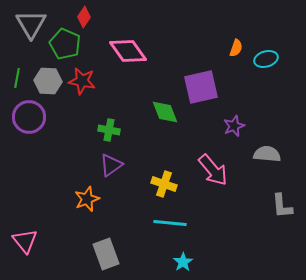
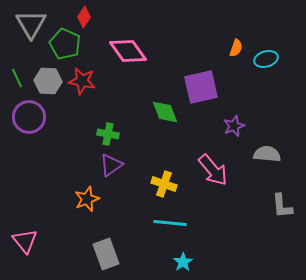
green line: rotated 36 degrees counterclockwise
green cross: moved 1 px left, 4 px down
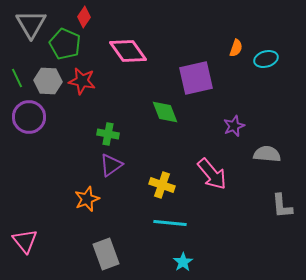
purple square: moved 5 px left, 9 px up
pink arrow: moved 1 px left, 4 px down
yellow cross: moved 2 px left, 1 px down
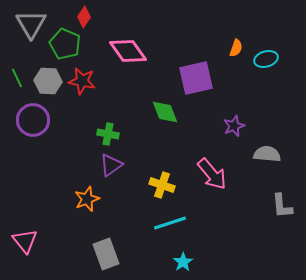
purple circle: moved 4 px right, 3 px down
cyan line: rotated 24 degrees counterclockwise
